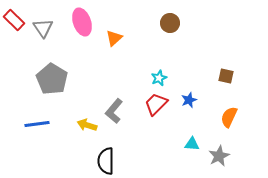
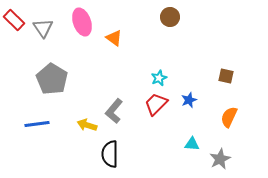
brown circle: moved 6 px up
orange triangle: rotated 42 degrees counterclockwise
gray star: moved 1 px right, 3 px down
black semicircle: moved 4 px right, 7 px up
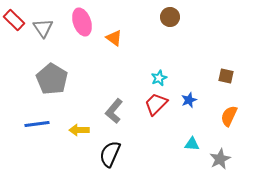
orange semicircle: moved 1 px up
yellow arrow: moved 8 px left, 5 px down; rotated 18 degrees counterclockwise
black semicircle: rotated 24 degrees clockwise
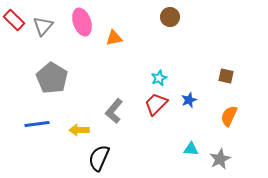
gray triangle: moved 2 px up; rotated 15 degrees clockwise
orange triangle: rotated 48 degrees counterclockwise
gray pentagon: moved 1 px up
cyan triangle: moved 1 px left, 5 px down
black semicircle: moved 11 px left, 4 px down
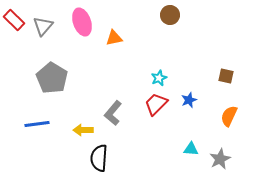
brown circle: moved 2 px up
gray L-shape: moved 1 px left, 2 px down
yellow arrow: moved 4 px right
black semicircle: rotated 20 degrees counterclockwise
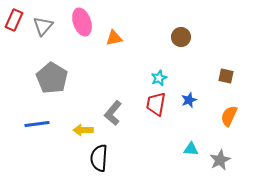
brown circle: moved 11 px right, 22 px down
red rectangle: rotated 70 degrees clockwise
red trapezoid: rotated 35 degrees counterclockwise
gray star: moved 1 px down
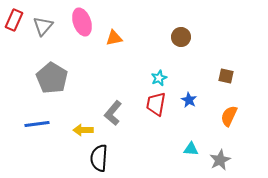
blue star: rotated 21 degrees counterclockwise
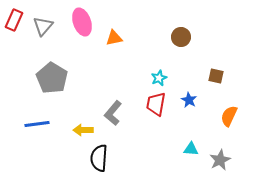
brown square: moved 10 px left
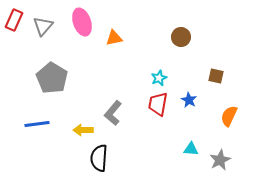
red trapezoid: moved 2 px right
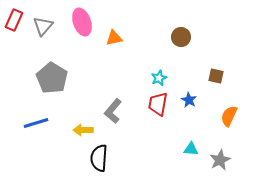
gray L-shape: moved 2 px up
blue line: moved 1 px left, 1 px up; rotated 10 degrees counterclockwise
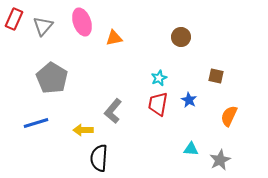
red rectangle: moved 1 px up
